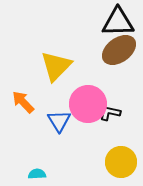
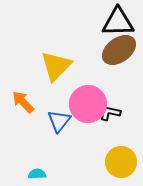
blue triangle: rotated 10 degrees clockwise
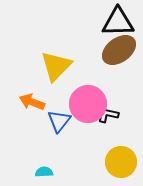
orange arrow: moved 9 px right; rotated 25 degrees counterclockwise
black L-shape: moved 2 px left, 2 px down
cyan semicircle: moved 7 px right, 2 px up
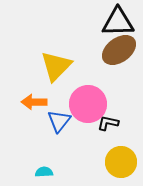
orange arrow: moved 2 px right; rotated 20 degrees counterclockwise
black L-shape: moved 8 px down
